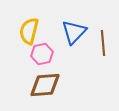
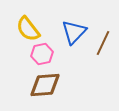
yellow semicircle: moved 1 px left, 2 px up; rotated 52 degrees counterclockwise
brown line: rotated 30 degrees clockwise
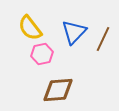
yellow semicircle: moved 2 px right, 1 px up
brown line: moved 4 px up
brown diamond: moved 13 px right, 5 px down
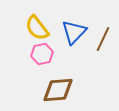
yellow semicircle: moved 7 px right
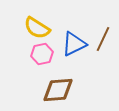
yellow semicircle: rotated 20 degrees counterclockwise
blue triangle: moved 12 px down; rotated 20 degrees clockwise
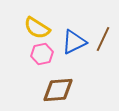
blue triangle: moved 2 px up
